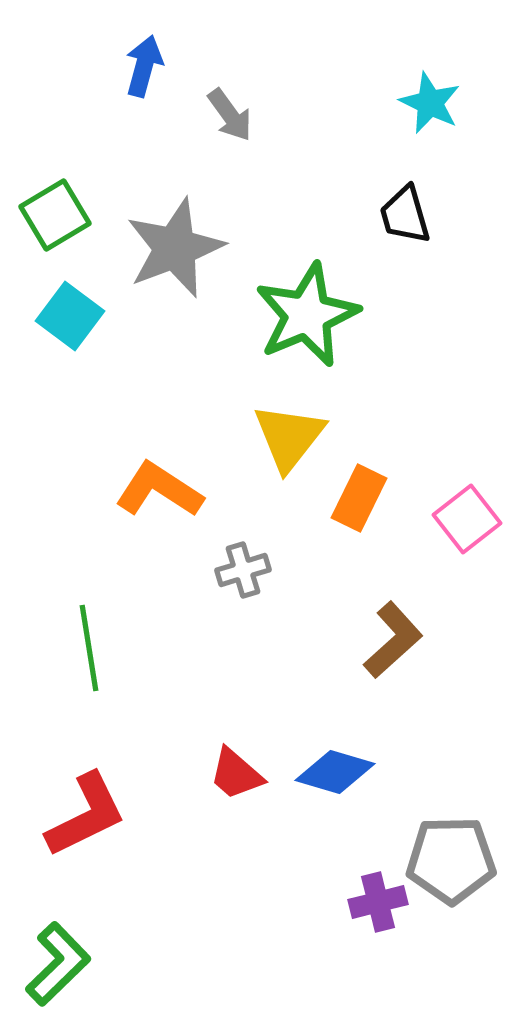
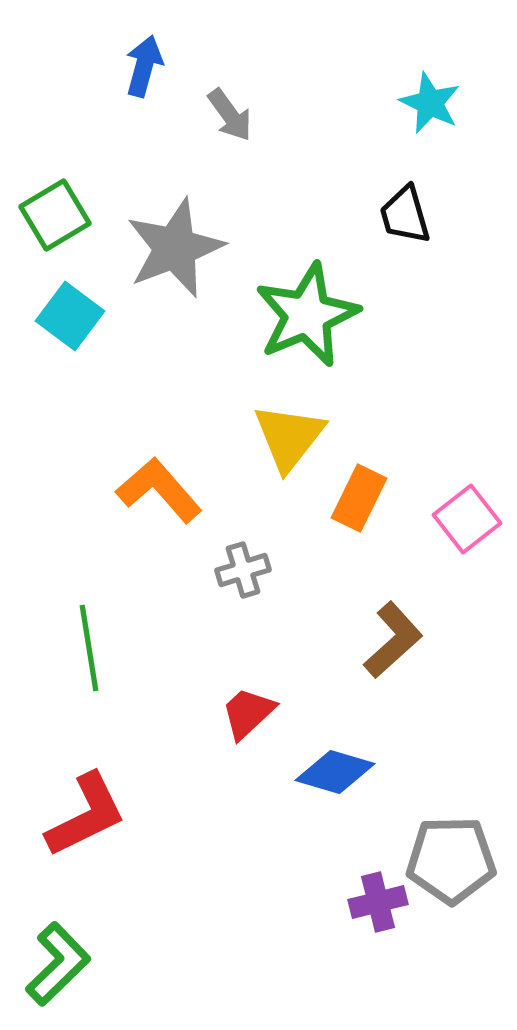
orange L-shape: rotated 16 degrees clockwise
red trapezoid: moved 12 px right, 61 px up; rotated 96 degrees clockwise
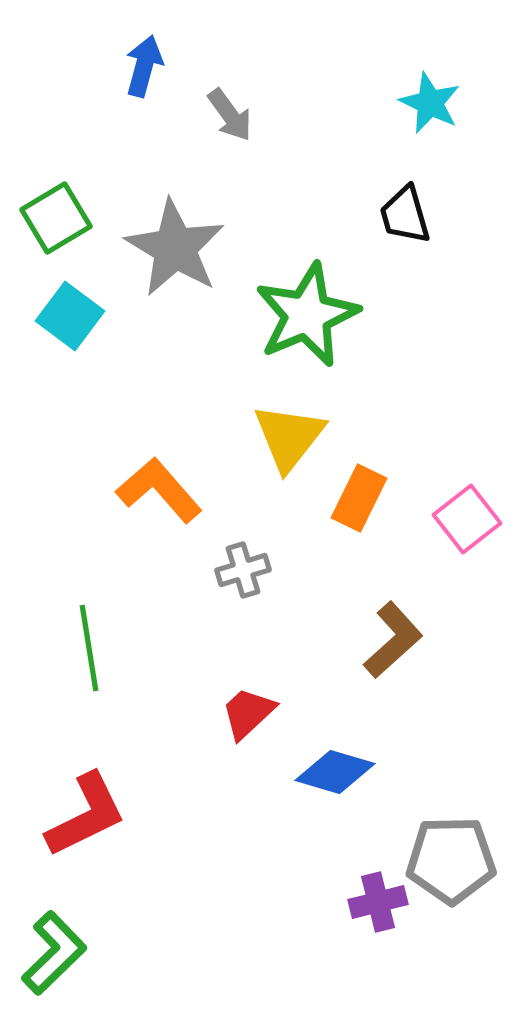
green square: moved 1 px right, 3 px down
gray star: rotated 20 degrees counterclockwise
green L-shape: moved 4 px left, 11 px up
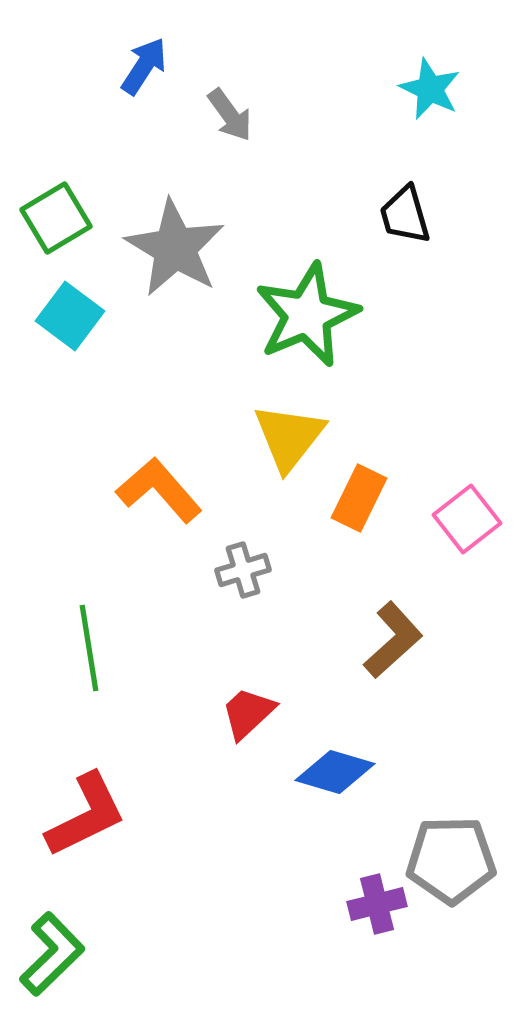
blue arrow: rotated 18 degrees clockwise
cyan star: moved 14 px up
purple cross: moved 1 px left, 2 px down
green L-shape: moved 2 px left, 1 px down
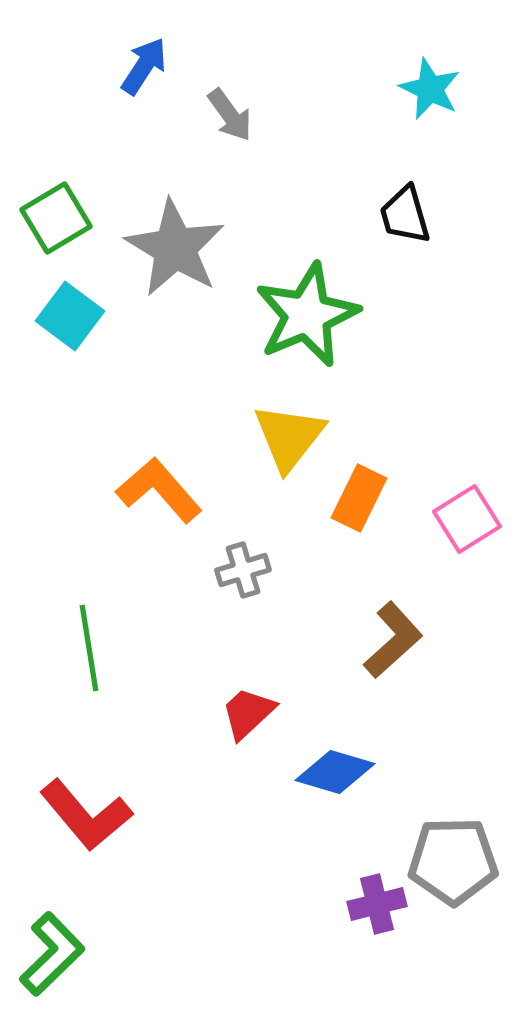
pink square: rotated 6 degrees clockwise
red L-shape: rotated 76 degrees clockwise
gray pentagon: moved 2 px right, 1 px down
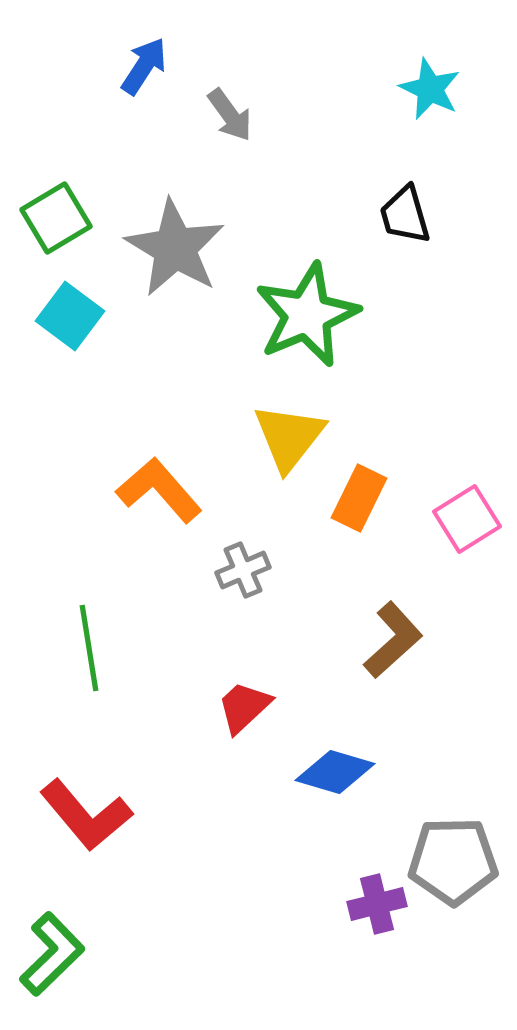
gray cross: rotated 6 degrees counterclockwise
red trapezoid: moved 4 px left, 6 px up
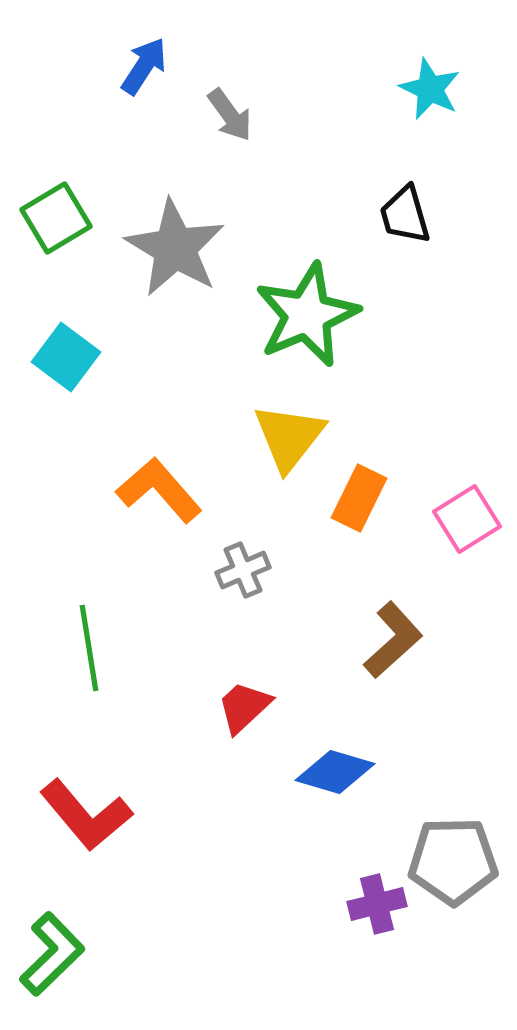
cyan square: moved 4 px left, 41 px down
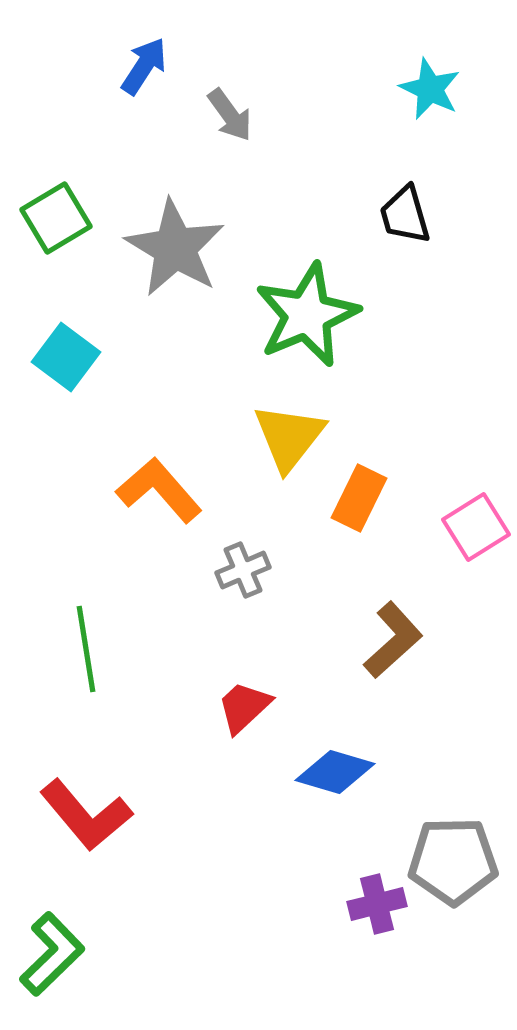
pink square: moved 9 px right, 8 px down
green line: moved 3 px left, 1 px down
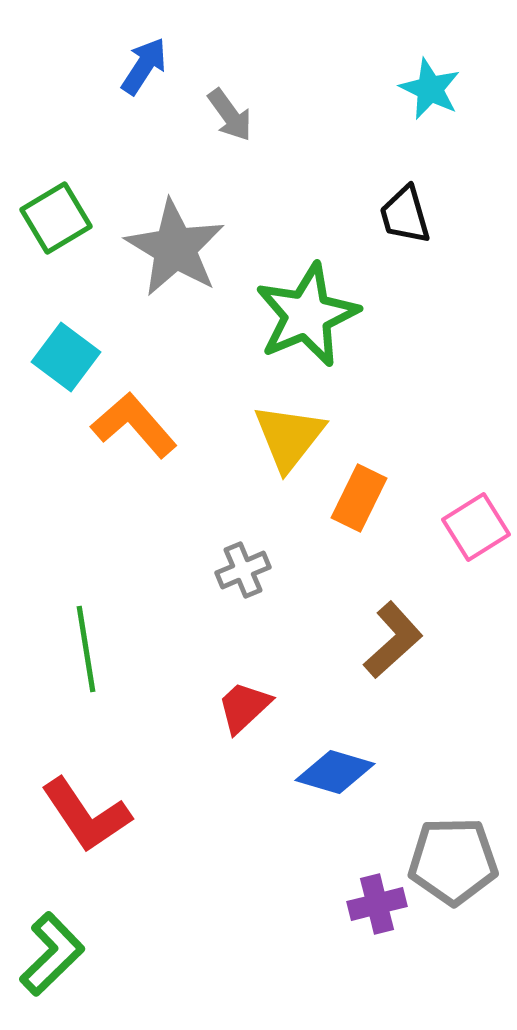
orange L-shape: moved 25 px left, 65 px up
red L-shape: rotated 6 degrees clockwise
